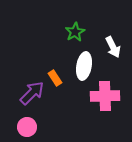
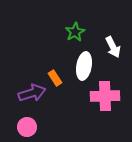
purple arrow: rotated 28 degrees clockwise
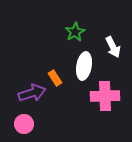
pink circle: moved 3 px left, 3 px up
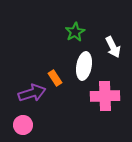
pink circle: moved 1 px left, 1 px down
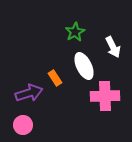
white ellipse: rotated 36 degrees counterclockwise
purple arrow: moved 3 px left
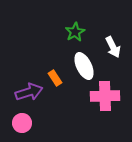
purple arrow: moved 1 px up
pink circle: moved 1 px left, 2 px up
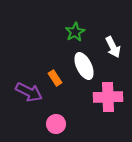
purple arrow: rotated 44 degrees clockwise
pink cross: moved 3 px right, 1 px down
pink circle: moved 34 px right, 1 px down
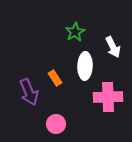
white ellipse: moved 1 px right; rotated 28 degrees clockwise
purple arrow: rotated 40 degrees clockwise
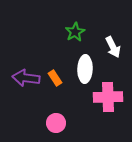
white ellipse: moved 3 px down
purple arrow: moved 3 px left, 14 px up; rotated 120 degrees clockwise
pink circle: moved 1 px up
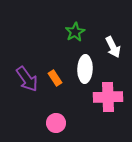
purple arrow: moved 1 px right, 1 px down; rotated 132 degrees counterclockwise
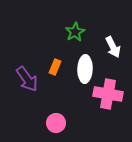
orange rectangle: moved 11 px up; rotated 56 degrees clockwise
pink cross: moved 3 px up; rotated 12 degrees clockwise
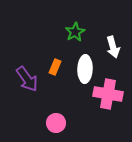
white arrow: rotated 10 degrees clockwise
